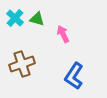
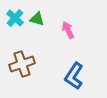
pink arrow: moved 5 px right, 4 px up
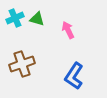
cyan cross: rotated 24 degrees clockwise
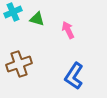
cyan cross: moved 2 px left, 6 px up
brown cross: moved 3 px left
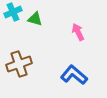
green triangle: moved 2 px left
pink arrow: moved 10 px right, 2 px down
blue L-shape: moved 1 px up; rotated 96 degrees clockwise
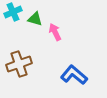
pink arrow: moved 23 px left
